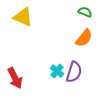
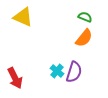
green semicircle: moved 5 px down
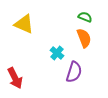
yellow triangle: moved 1 px right, 7 px down
orange semicircle: rotated 60 degrees counterclockwise
cyan cross: moved 18 px up
